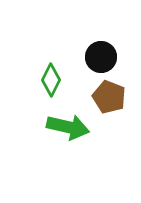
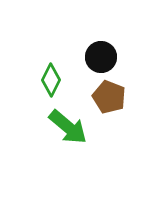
green arrow: rotated 27 degrees clockwise
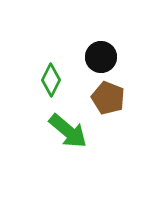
brown pentagon: moved 1 px left, 1 px down
green arrow: moved 4 px down
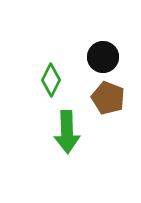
black circle: moved 2 px right
green arrow: moved 1 px left, 1 px down; rotated 48 degrees clockwise
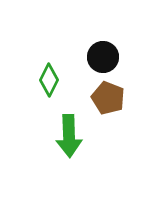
green diamond: moved 2 px left
green arrow: moved 2 px right, 4 px down
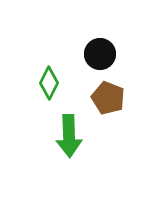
black circle: moved 3 px left, 3 px up
green diamond: moved 3 px down
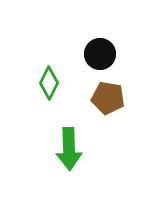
brown pentagon: rotated 12 degrees counterclockwise
green arrow: moved 13 px down
